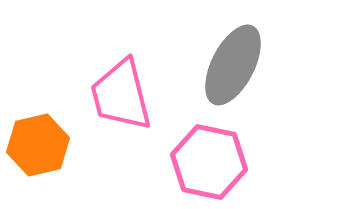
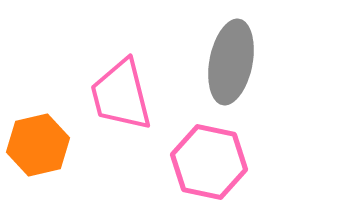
gray ellipse: moved 2 px left, 3 px up; rotated 16 degrees counterclockwise
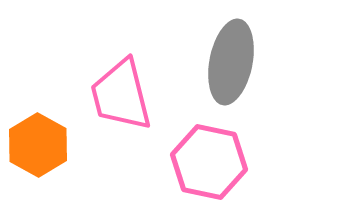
orange hexagon: rotated 18 degrees counterclockwise
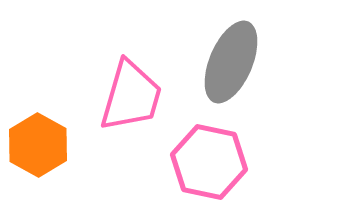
gray ellipse: rotated 12 degrees clockwise
pink trapezoid: moved 10 px right, 1 px down; rotated 150 degrees counterclockwise
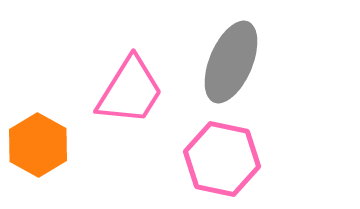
pink trapezoid: moved 1 px left, 5 px up; rotated 16 degrees clockwise
pink hexagon: moved 13 px right, 3 px up
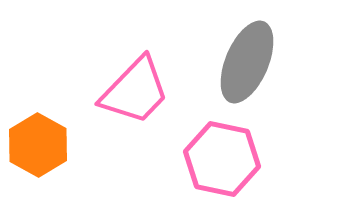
gray ellipse: moved 16 px right
pink trapezoid: moved 5 px right; rotated 12 degrees clockwise
